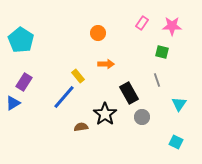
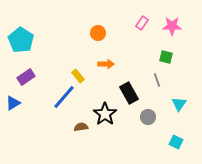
green square: moved 4 px right, 5 px down
purple rectangle: moved 2 px right, 5 px up; rotated 24 degrees clockwise
gray circle: moved 6 px right
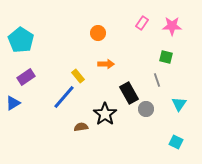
gray circle: moved 2 px left, 8 px up
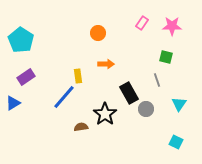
yellow rectangle: rotated 32 degrees clockwise
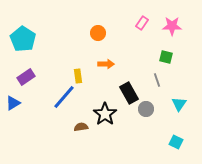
cyan pentagon: moved 2 px right, 1 px up
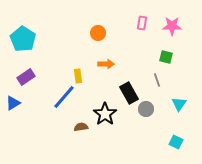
pink rectangle: rotated 24 degrees counterclockwise
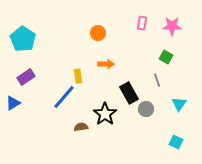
green square: rotated 16 degrees clockwise
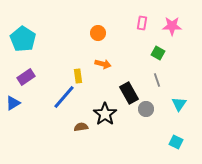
green square: moved 8 px left, 4 px up
orange arrow: moved 3 px left; rotated 14 degrees clockwise
